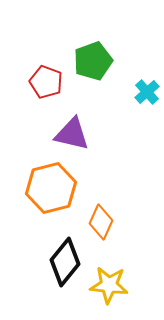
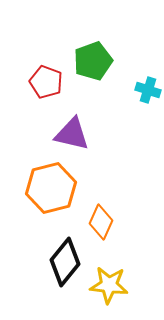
cyan cross: moved 1 px right, 2 px up; rotated 30 degrees counterclockwise
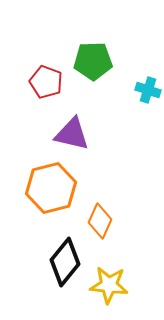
green pentagon: rotated 18 degrees clockwise
orange diamond: moved 1 px left, 1 px up
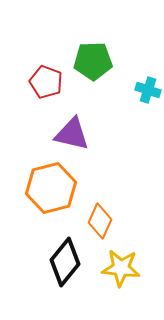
yellow star: moved 12 px right, 17 px up
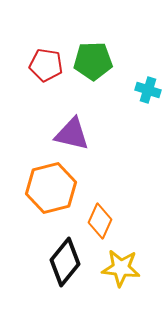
red pentagon: moved 17 px up; rotated 12 degrees counterclockwise
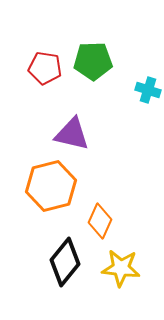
red pentagon: moved 1 px left, 3 px down
orange hexagon: moved 2 px up
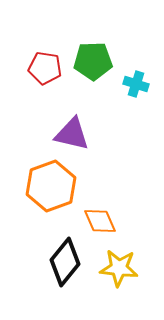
cyan cross: moved 12 px left, 6 px up
orange hexagon: rotated 6 degrees counterclockwise
orange diamond: rotated 48 degrees counterclockwise
yellow star: moved 2 px left
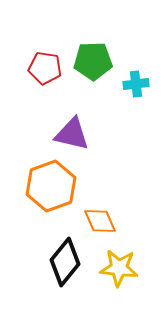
cyan cross: rotated 25 degrees counterclockwise
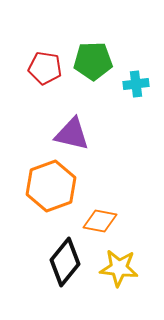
orange diamond: rotated 56 degrees counterclockwise
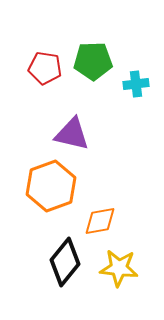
orange diamond: rotated 20 degrees counterclockwise
